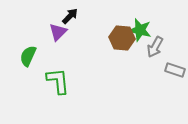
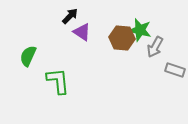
purple triangle: moved 24 px right; rotated 42 degrees counterclockwise
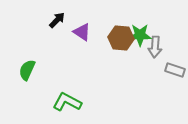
black arrow: moved 13 px left, 4 px down
green star: moved 5 px down; rotated 15 degrees counterclockwise
brown hexagon: moved 1 px left
gray arrow: rotated 25 degrees counterclockwise
green semicircle: moved 1 px left, 14 px down
green L-shape: moved 9 px right, 21 px down; rotated 56 degrees counterclockwise
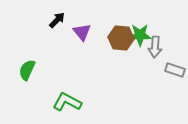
purple triangle: rotated 18 degrees clockwise
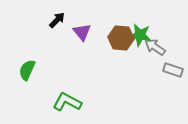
green star: rotated 10 degrees clockwise
gray arrow: rotated 120 degrees clockwise
gray rectangle: moved 2 px left
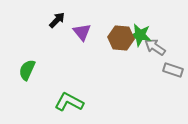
green L-shape: moved 2 px right
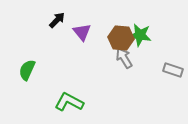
gray arrow: moved 31 px left, 11 px down; rotated 25 degrees clockwise
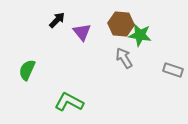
brown hexagon: moved 14 px up
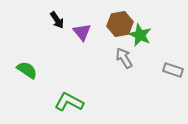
black arrow: rotated 102 degrees clockwise
brown hexagon: moved 1 px left; rotated 15 degrees counterclockwise
green star: rotated 15 degrees clockwise
green semicircle: rotated 100 degrees clockwise
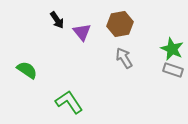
green star: moved 32 px right, 14 px down
green L-shape: rotated 28 degrees clockwise
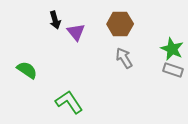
black arrow: moved 2 px left; rotated 18 degrees clockwise
brown hexagon: rotated 10 degrees clockwise
purple triangle: moved 6 px left
